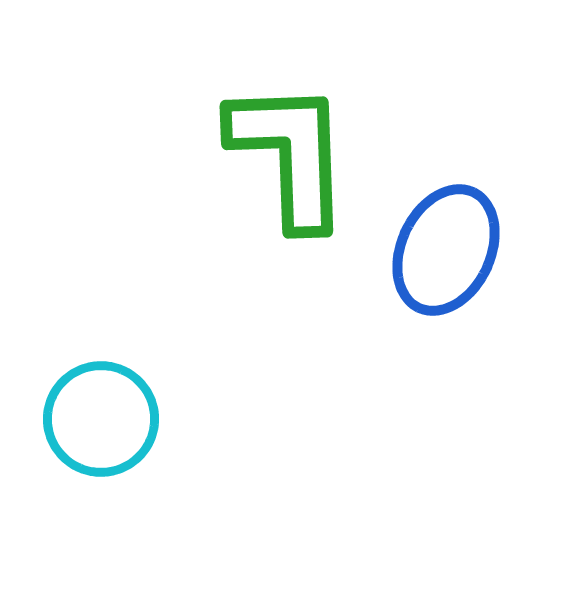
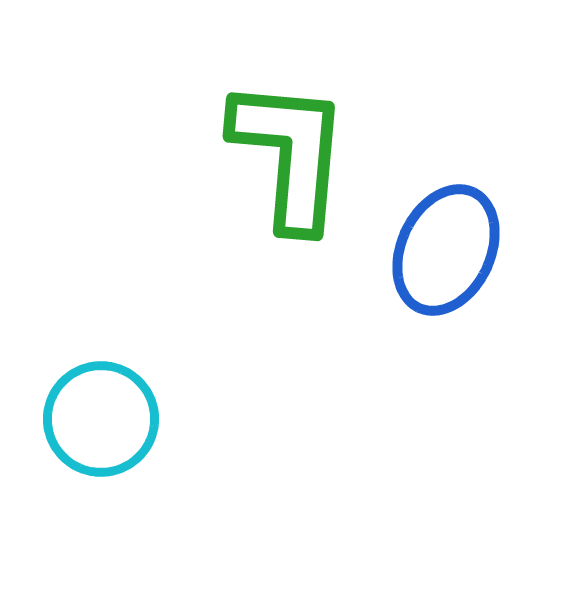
green L-shape: rotated 7 degrees clockwise
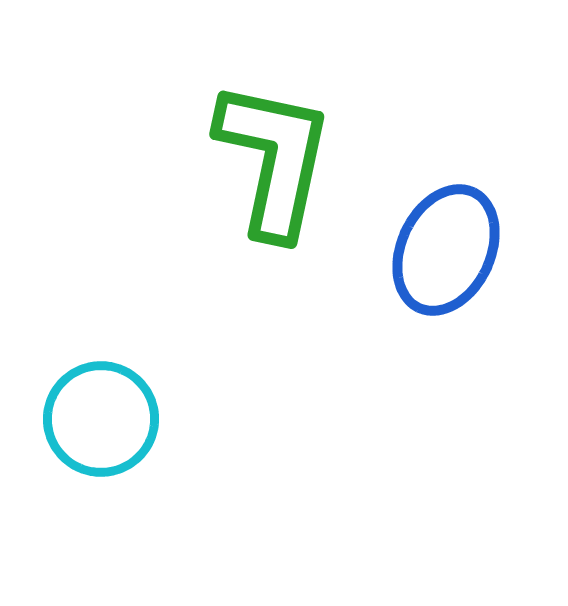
green L-shape: moved 16 px left, 5 px down; rotated 7 degrees clockwise
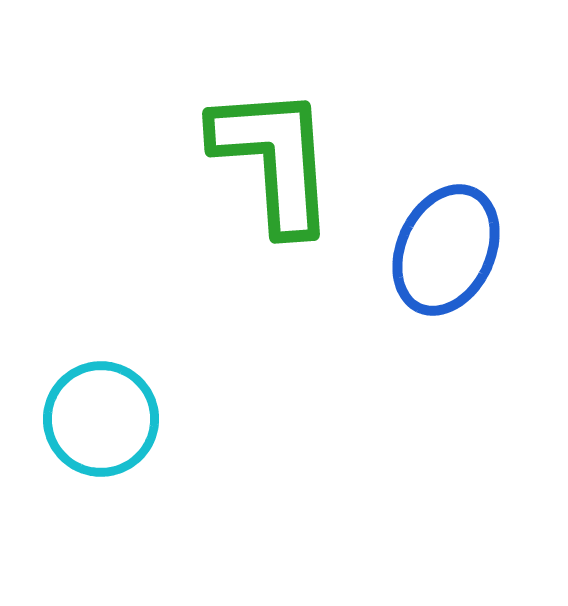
green L-shape: rotated 16 degrees counterclockwise
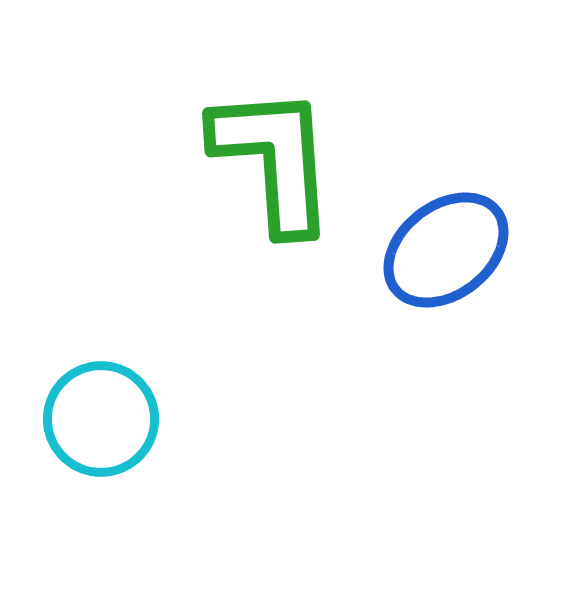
blue ellipse: rotated 27 degrees clockwise
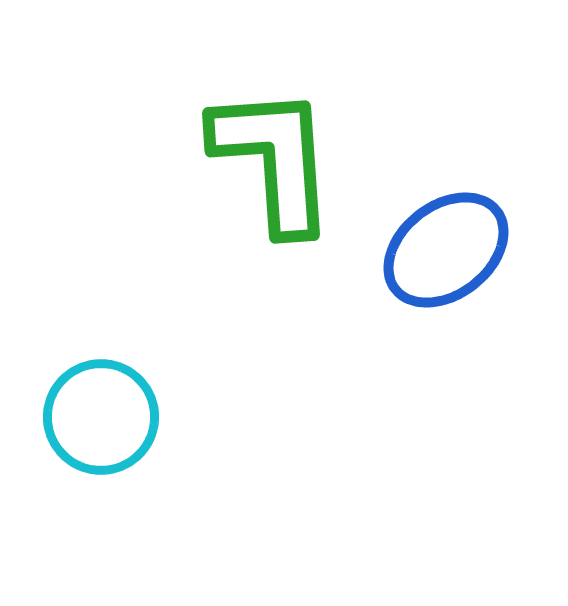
cyan circle: moved 2 px up
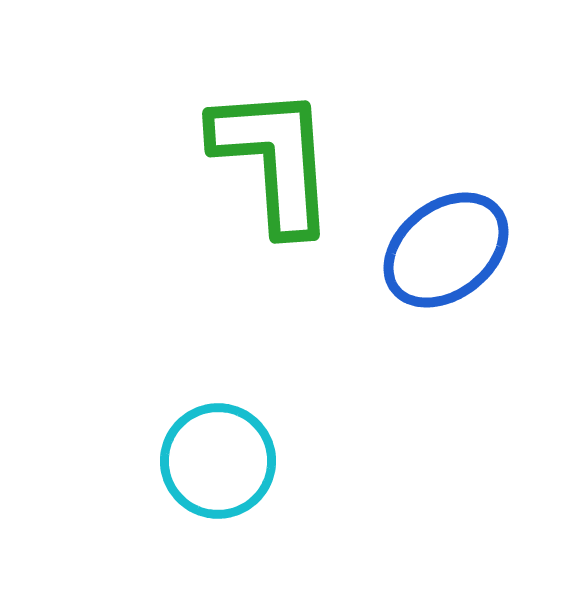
cyan circle: moved 117 px right, 44 px down
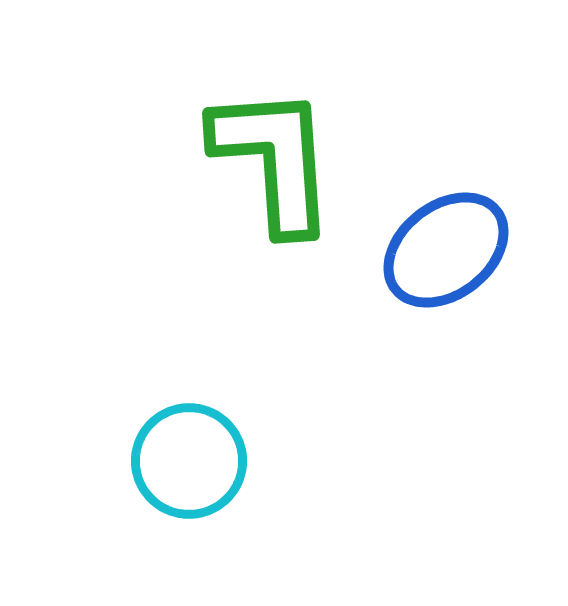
cyan circle: moved 29 px left
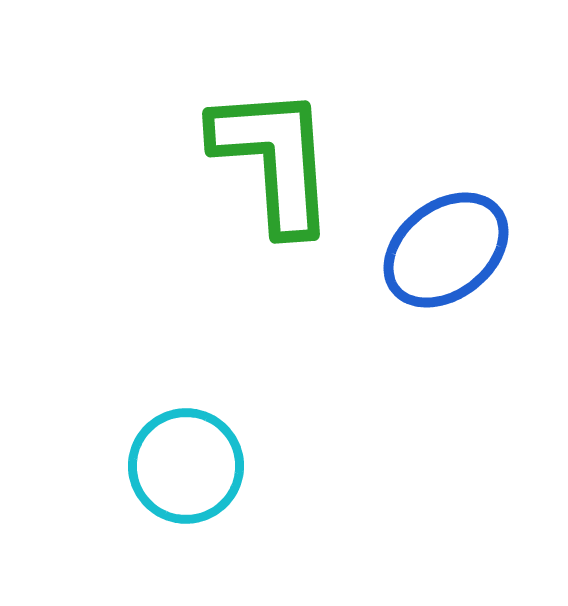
cyan circle: moved 3 px left, 5 px down
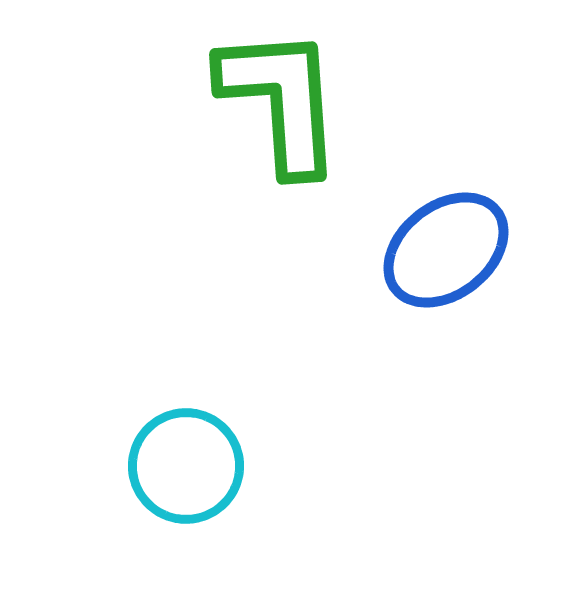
green L-shape: moved 7 px right, 59 px up
